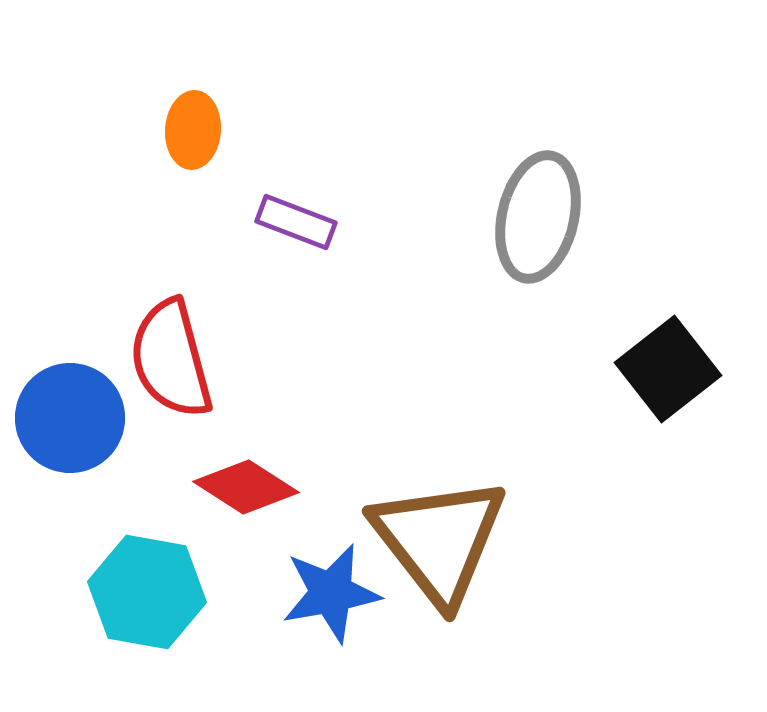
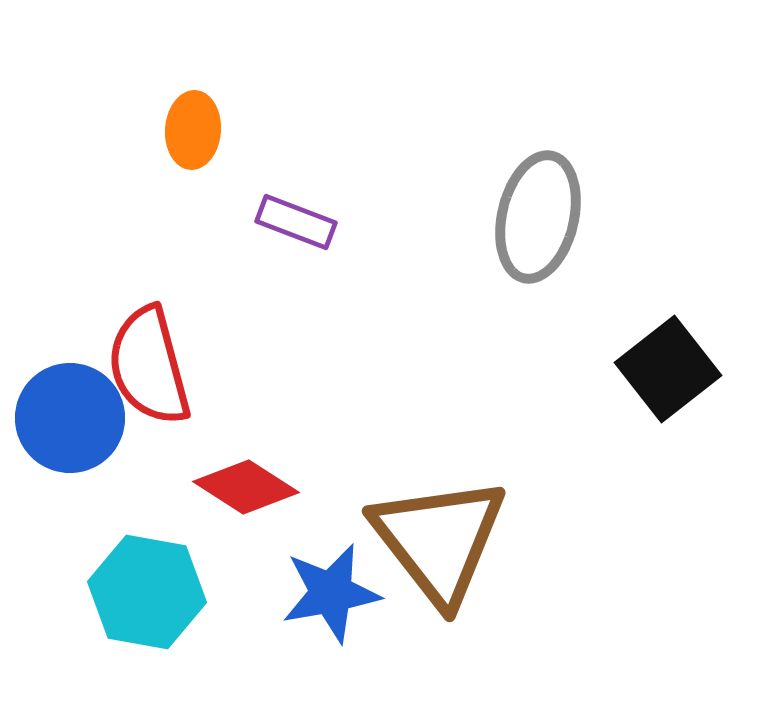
red semicircle: moved 22 px left, 7 px down
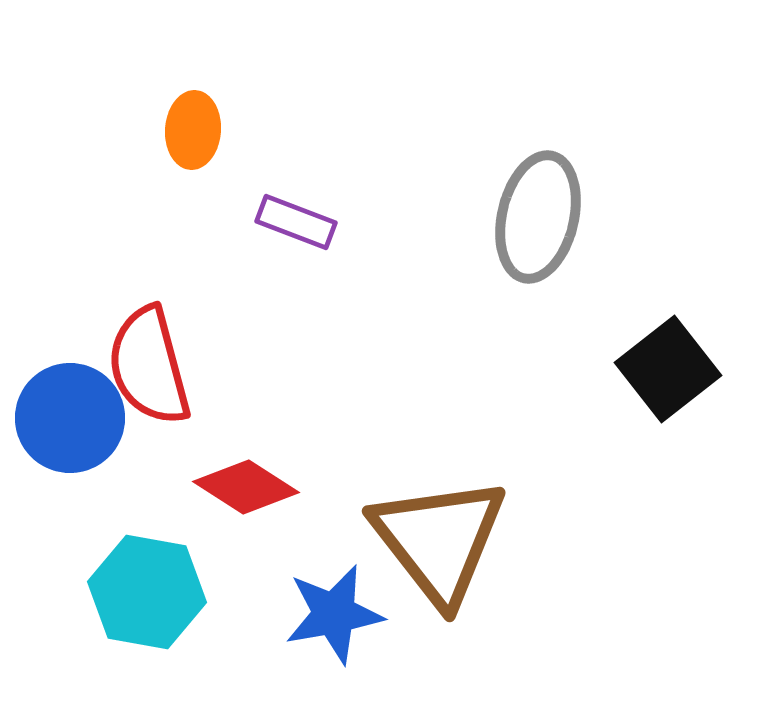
blue star: moved 3 px right, 21 px down
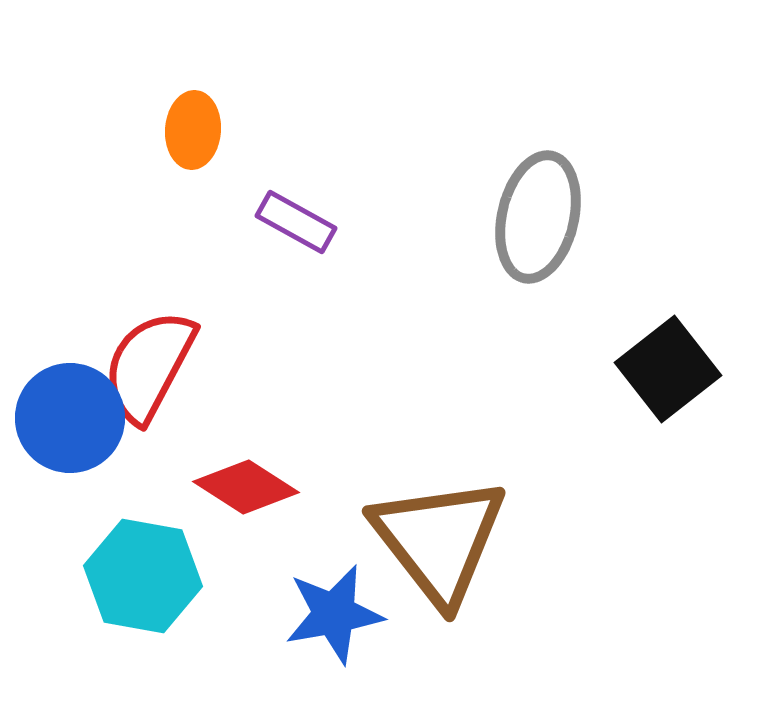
purple rectangle: rotated 8 degrees clockwise
red semicircle: rotated 43 degrees clockwise
cyan hexagon: moved 4 px left, 16 px up
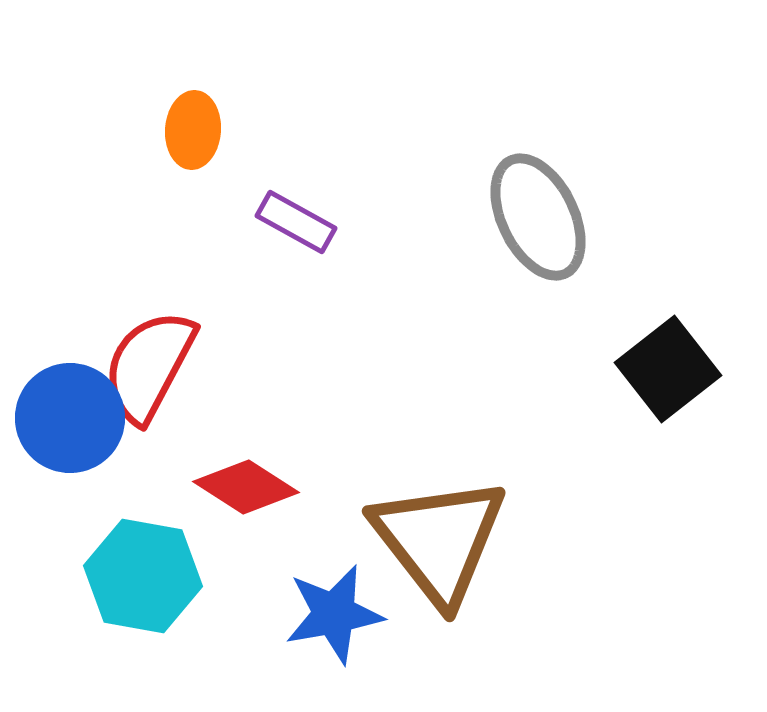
gray ellipse: rotated 39 degrees counterclockwise
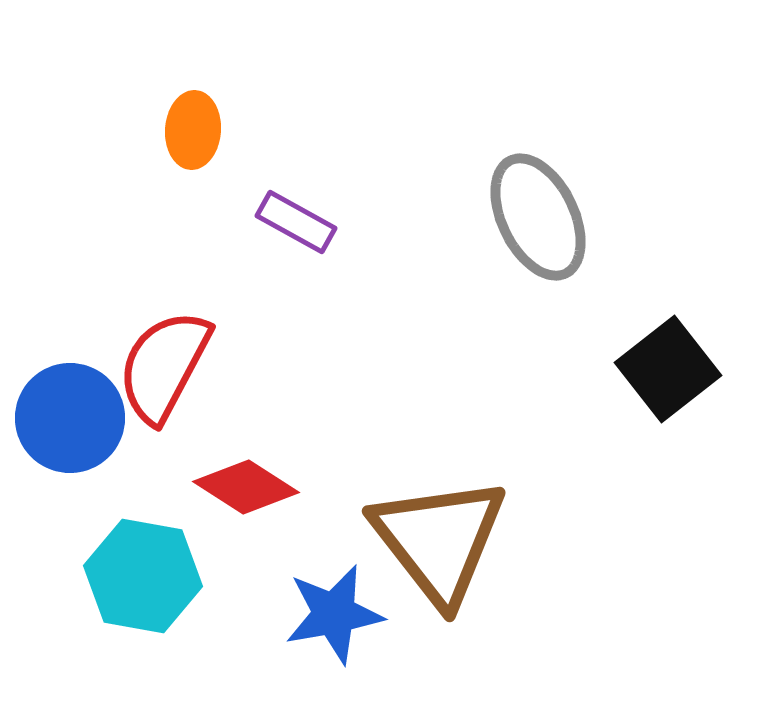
red semicircle: moved 15 px right
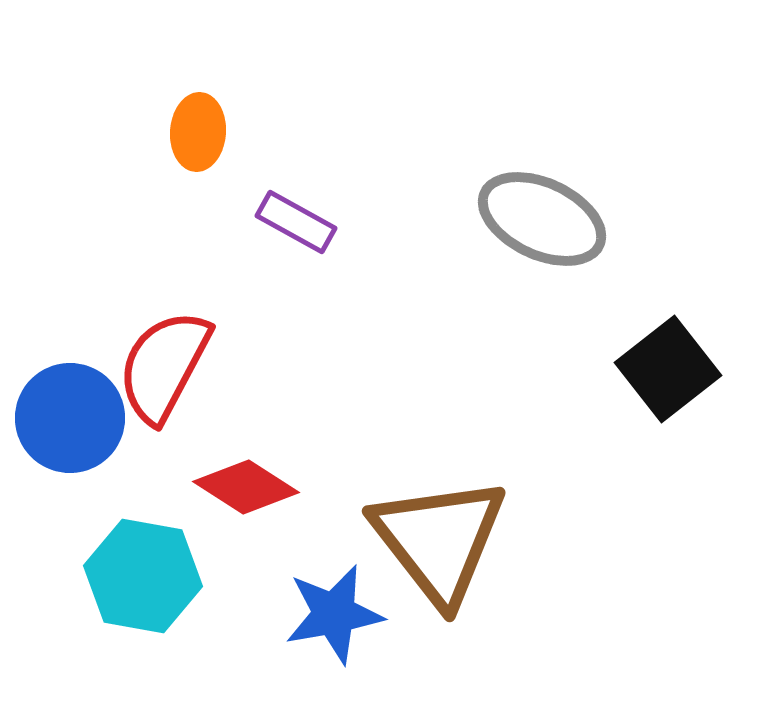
orange ellipse: moved 5 px right, 2 px down
gray ellipse: moved 4 px right, 2 px down; rotated 39 degrees counterclockwise
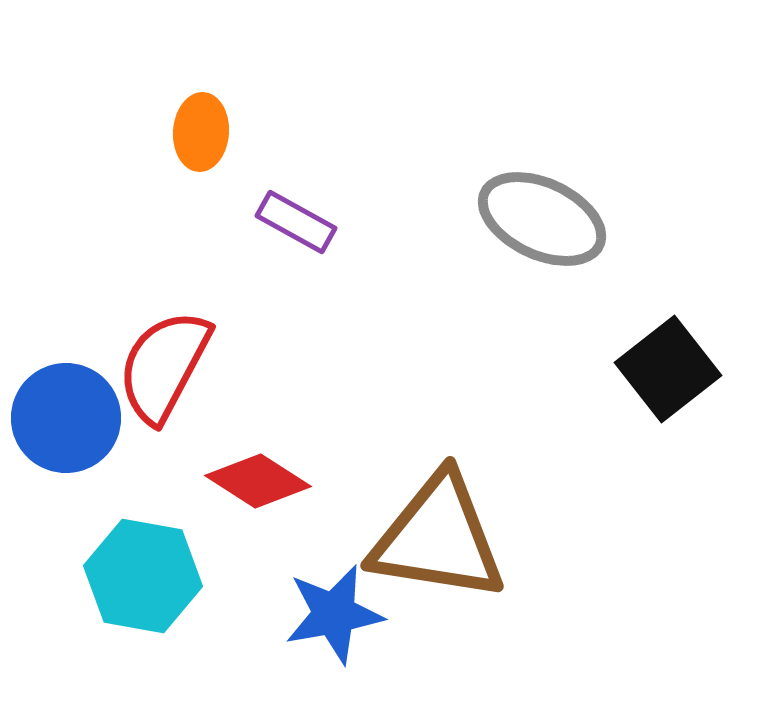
orange ellipse: moved 3 px right
blue circle: moved 4 px left
red diamond: moved 12 px right, 6 px up
brown triangle: moved 1 px left, 2 px up; rotated 43 degrees counterclockwise
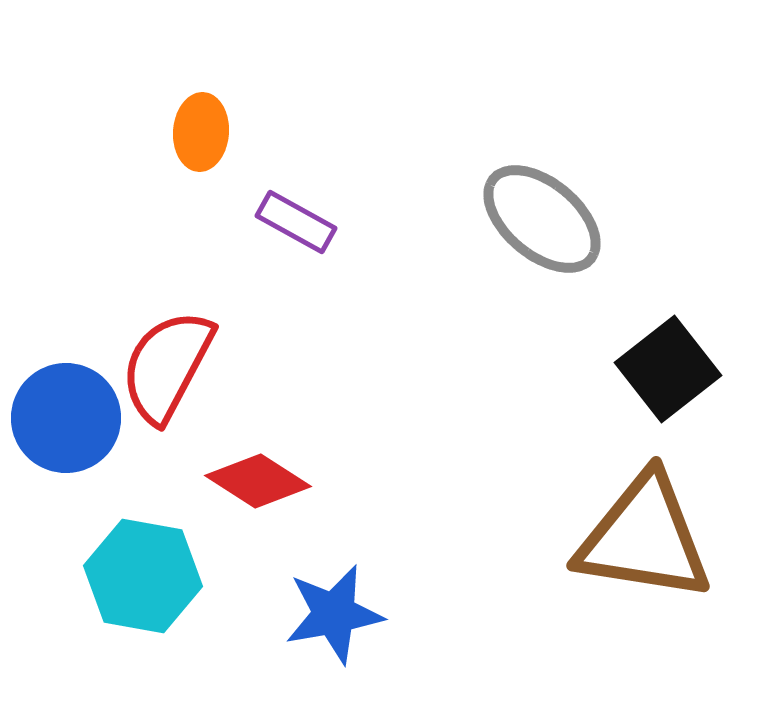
gray ellipse: rotated 15 degrees clockwise
red semicircle: moved 3 px right
brown triangle: moved 206 px right
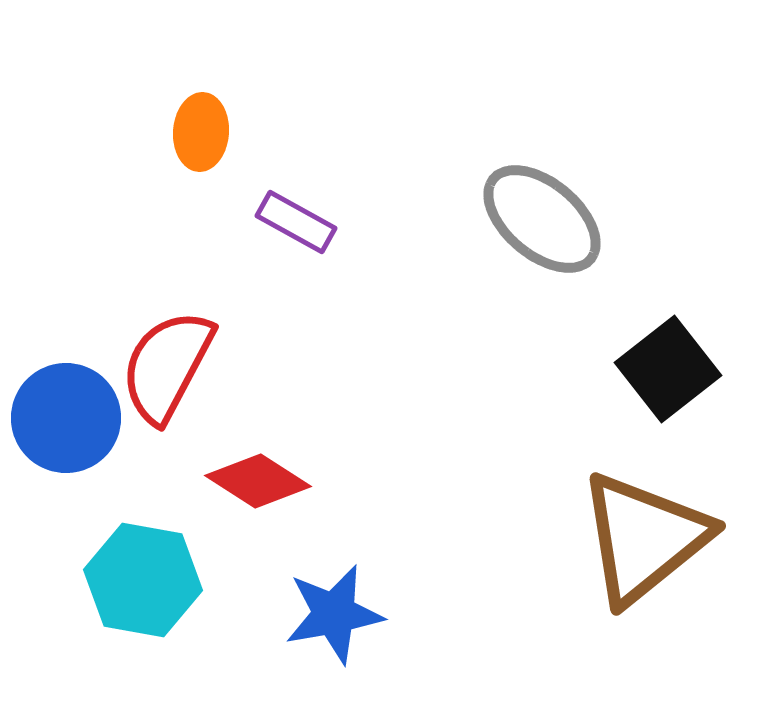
brown triangle: rotated 48 degrees counterclockwise
cyan hexagon: moved 4 px down
